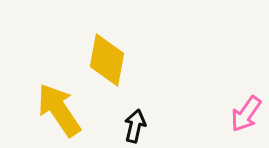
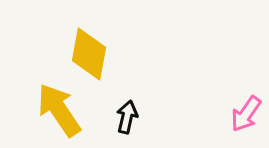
yellow diamond: moved 18 px left, 6 px up
black arrow: moved 8 px left, 9 px up
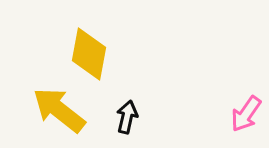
yellow arrow: rotated 18 degrees counterclockwise
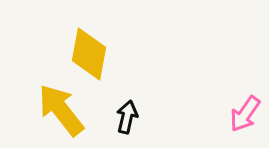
yellow arrow: moved 2 px right; rotated 14 degrees clockwise
pink arrow: moved 1 px left
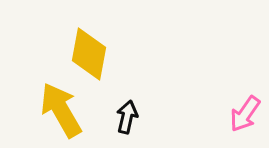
yellow arrow: rotated 8 degrees clockwise
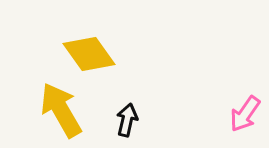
yellow diamond: rotated 46 degrees counterclockwise
black arrow: moved 3 px down
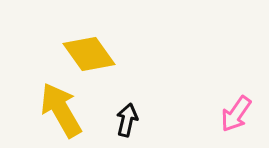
pink arrow: moved 9 px left
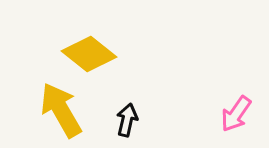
yellow diamond: rotated 16 degrees counterclockwise
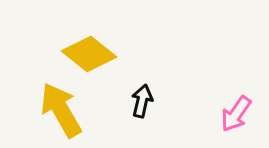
black arrow: moved 15 px right, 19 px up
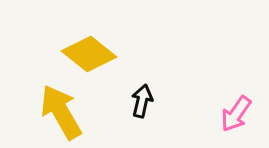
yellow arrow: moved 2 px down
